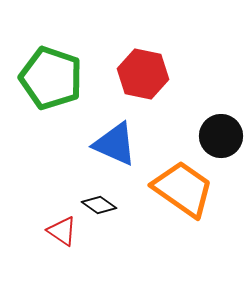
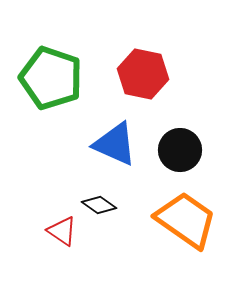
black circle: moved 41 px left, 14 px down
orange trapezoid: moved 3 px right, 31 px down
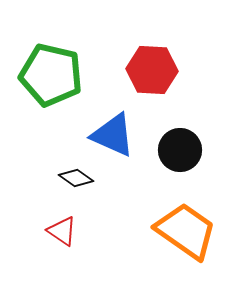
red hexagon: moved 9 px right, 4 px up; rotated 9 degrees counterclockwise
green pentagon: moved 3 px up; rotated 6 degrees counterclockwise
blue triangle: moved 2 px left, 9 px up
black diamond: moved 23 px left, 27 px up
orange trapezoid: moved 11 px down
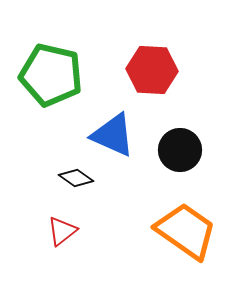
red triangle: rotated 48 degrees clockwise
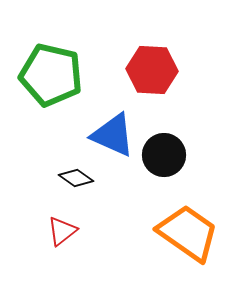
black circle: moved 16 px left, 5 px down
orange trapezoid: moved 2 px right, 2 px down
